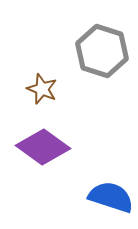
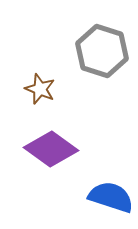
brown star: moved 2 px left
purple diamond: moved 8 px right, 2 px down
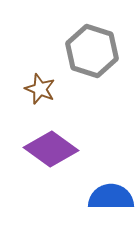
gray hexagon: moved 10 px left
blue semicircle: rotated 18 degrees counterclockwise
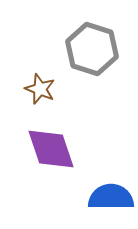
gray hexagon: moved 2 px up
purple diamond: rotated 36 degrees clockwise
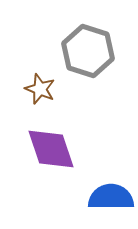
gray hexagon: moved 4 px left, 2 px down
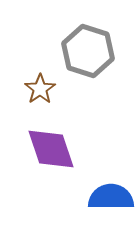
brown star: rotated 16 degrees clockwise
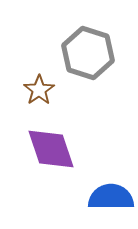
gray hexagon: moved 2 px down
brown star: moved 1 px left, 1 px down
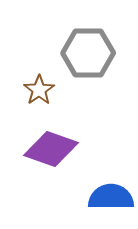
gray hexagon: rotated 18 degrees counterclockwise
purple diamond: rotated 52 degrees counterclockwise
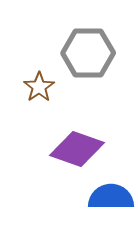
brown star: moved 3 px up
purple diamond: moved 26 px right
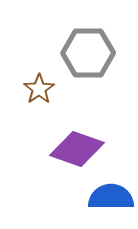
brown star: moved 2 px down
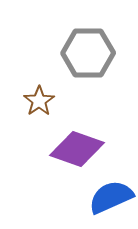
brown star: moved 12 px down
blue semicircle: rotated 24 degrees counterclockwise
